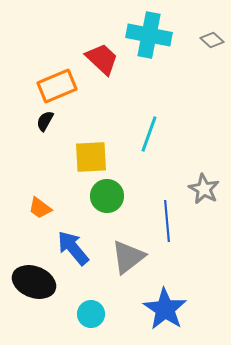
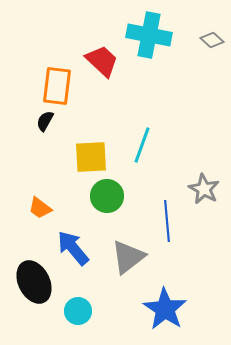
red trapezoid: moved 2 px down
orange rectangle: rotated 60 degrees counterclockwise
cyan line: moved 7 px left, 11 px down
black ellipse: rotated 42 degrees clockwise
cyan circle: moved 13 px left, 3 px up
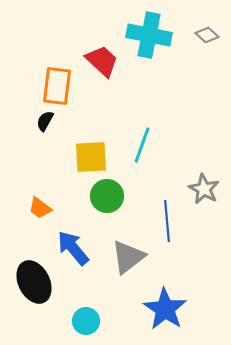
gray diamond: moved 5 px left, 5 px up
cyan circle: moved 8 px right, 10 px down
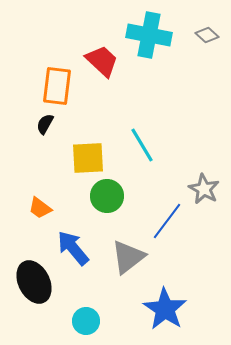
black semicircle: moved 3 px down
cyan line: rotated 51 degrees counterclockwise
yellow square: moved 3 px left, 1 px down
blue line: rotated 42 degrees clockwise
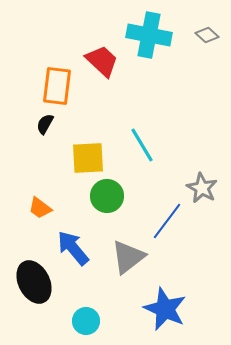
gray star: moved 2 px left, 1 px up
blue star: rotated 9 degrees counterclockwise
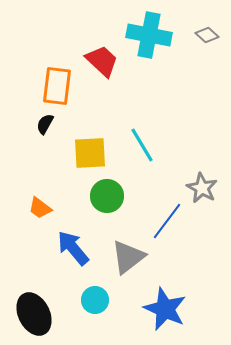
yellow square: moved 2 px right, 5 px up
black ellipse: moved 32 px down
cyan circle: moved 9 px right, 21 px up
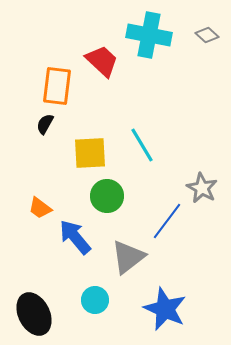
blue arrow: moved 2 px right, 11 px up
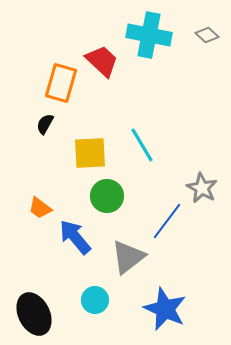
orange rectangle: moved 4 px right, 3 px up; rotated 9 degrees clockwise
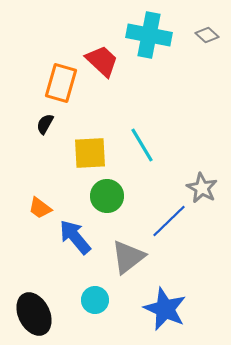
blue line: moved 2 px right; rotated 9 degrees clockwise
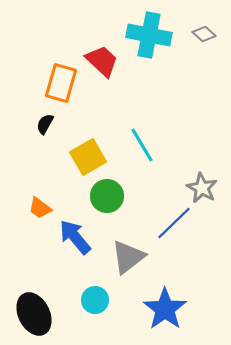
gray diamond: moved 3 px left, 1 px up
yellow square: moved 2 px left, 4 px down; rotated 27 degrees counterclockwise
blue line: moved 5 px right, 2 px down
blue star: rotated 12 degrees clockwise
